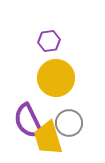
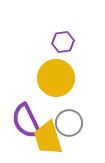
purple hexagon: moved 14 px right, 1 px down
purple semicircle: moved 2 px left
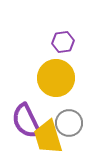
yellow trapezoid: moved 1 px up
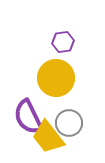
purple semicircle: moved 2 px right, 4 px up
yellow trapezoid: rotated 21 degrees counterclockwise
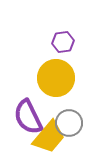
yellow trapezoid: moved 1 px right; rotated 102 degrees counterclockwise
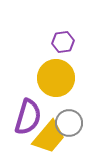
purple semicircle: rotated 138 degrees counterclockwise
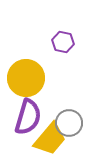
purple hexagon: rotated 20 degrees clockwise
yellow circle: moved 30 px left
yellow trapezoid: moved 1 px right, 2 px down
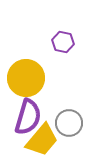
yellow trapezoid: moved 8 px left, 1 px down
